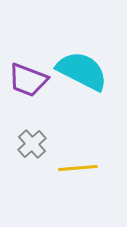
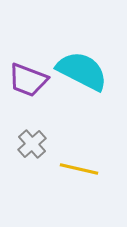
yellow line: moved 1 px right, 1 px down; rotated 18 degrees clockwise
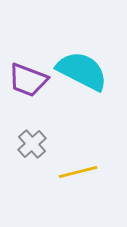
yellow line: moved 1 px left, 3 px down; rotated 27 degrees counterclockwise
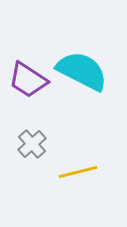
purple trapezoid: rotated 12 degrees clockwise
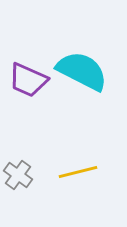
purple trapezoid: rotated 9 degrees counterclockwise
gray cross: moved 14 px left, 31 px down; rotated 12 degrees counterclockwise
